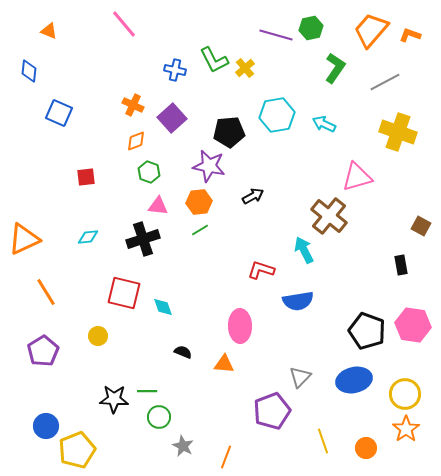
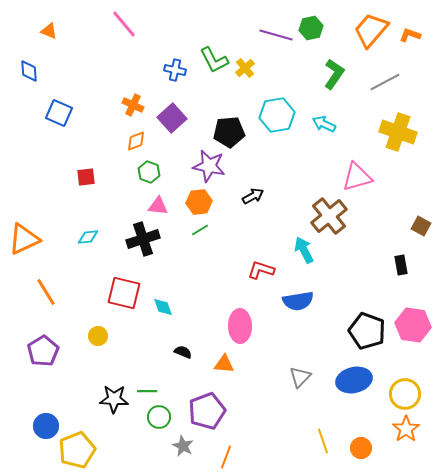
green L-shape at (335, 68): moved 1 px left, 6 px down
blue diamond at (29, 71): rotated 10 degrees counterclockwise
brown cross at (329, 216): rotated 12 degrees clockwise
purple pentagon at (272, 411): moved 65 px left
orange circle at (366, 448): moved 5 px left
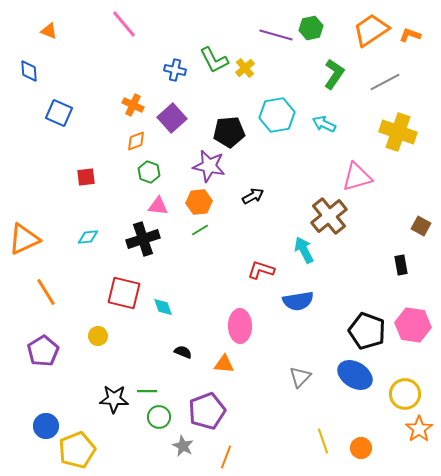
orange trapezoid at (371, 30): rotated 15 degrees clockwise
blue ellipse at (354, 380): moved 1 px right, 5 px up; rotated 44 degrees clockwise
orange star at (406, 429): moved 13 px right
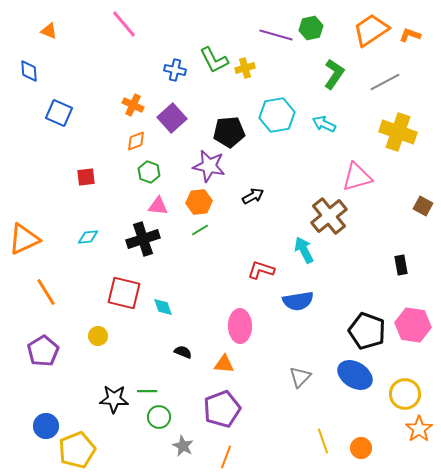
yellow cross at (245, 68): rotated 24 degrees clockwise
brown square at (421, 226): moved 2 px right, 20 px up
purple pentagon at (207, 411): moved 15 px right, 2 px up
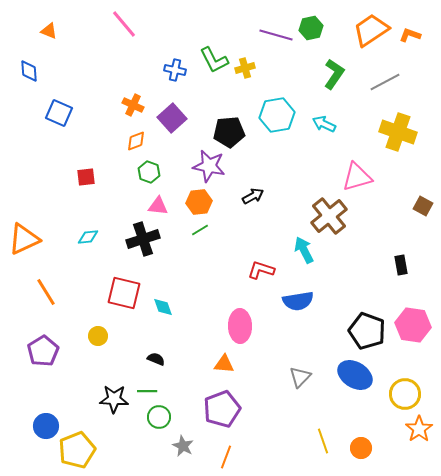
black semicircle at (183, 352): moved 27 px left, 7 px down
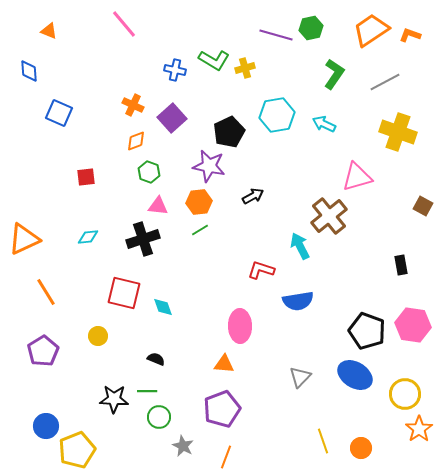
green L-shape at (214, 60): rotated 32 degrees counterclockwise
black pentagon at (229, 132): rotated 20 degrees counterclockwise
cyan arrow at (304, 250): moved 4 px left, 4 px up
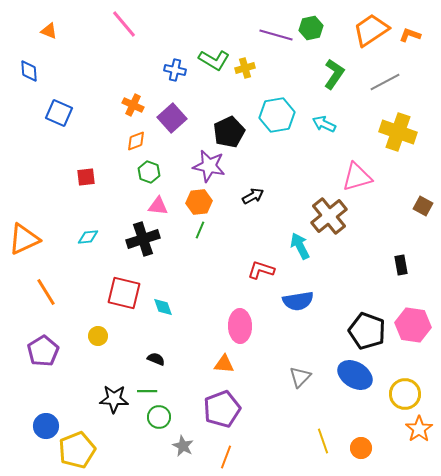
green line at (200, 230): rotated 36 degrees counterclockwise
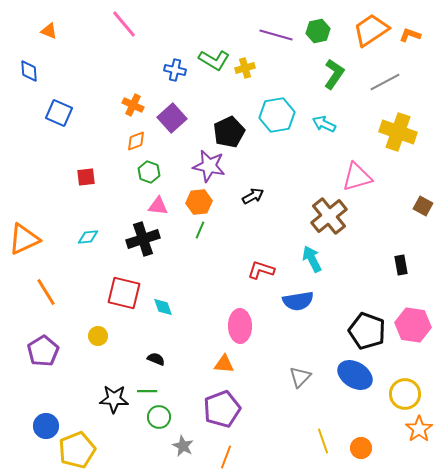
green hexagon at (311, 28): moved 7 px right, 3 px down
cyan arrow at (300, 246): moved 12 px right, 13 px down
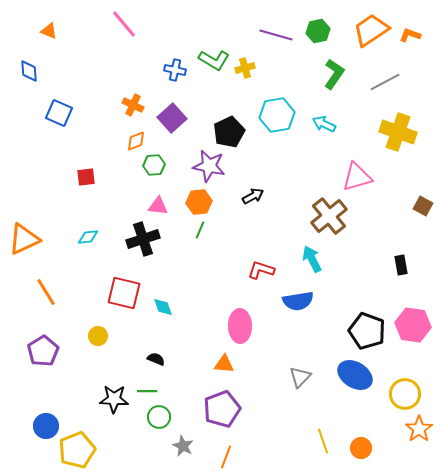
green hexagon at (149, 172): moved 5 px right, 7 px up; rotated 25 degrees counterclockwise
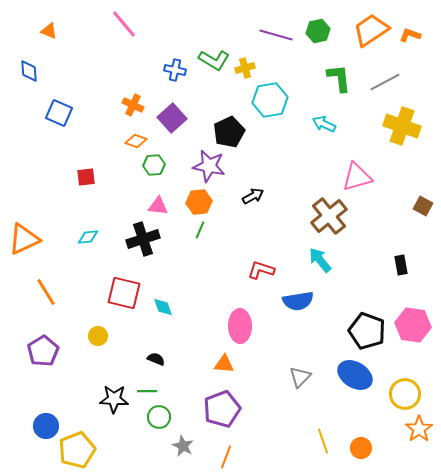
green L-shape at (334, 74): moved 5 px right, 4 px down; rotated 40 degrees counterclockwise
cyan hexagon at (277, 115): moved 7 px left, 15 px up
yellow cross at (398, 132): moved 4 px right, 6 px up
orange diamond at (136, 141): rotated 40 degrees clockwise
cyan arrow at (312, 259): moved 8 px right, 1 px down; rotated 12 degrees counterclockwise
